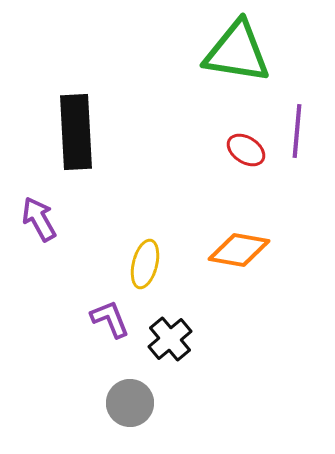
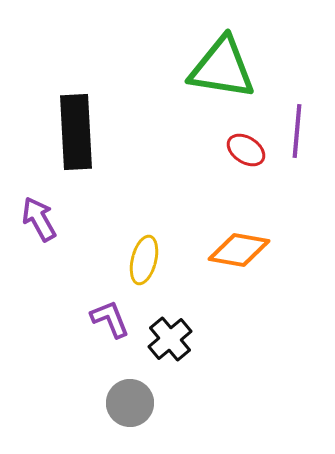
green triangle: moved 15 px left, 16 px down
yellow ellipse: moved 1 px left, 4 px up
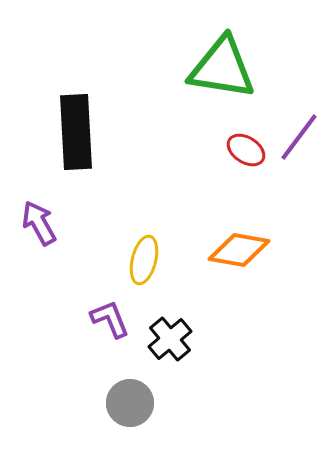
purple line: moved 2 px right, 6 px down; rotated 32 degrees clockwise
purple arrow: moved 4 px down
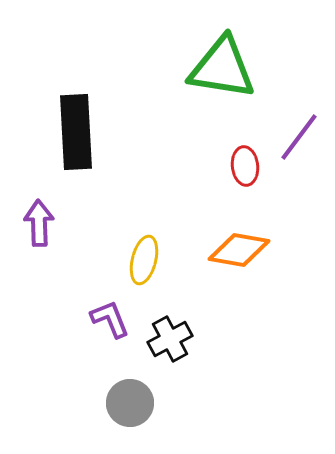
red ellipse: moved 1 px left, 16 px down; rotated 51 degrees clockwise
purple arrow: rotated 27 degrees clockwise
black cross: rotated 12 degrees clockwise
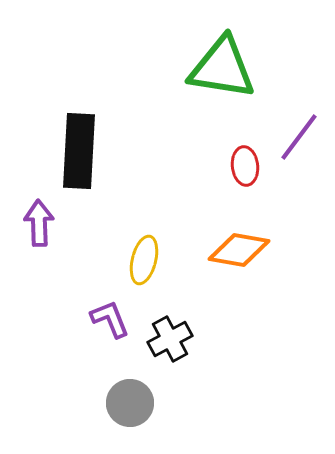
black rectangle: moved 3 px right, 19 px down; rotated 6 degrees clockwise
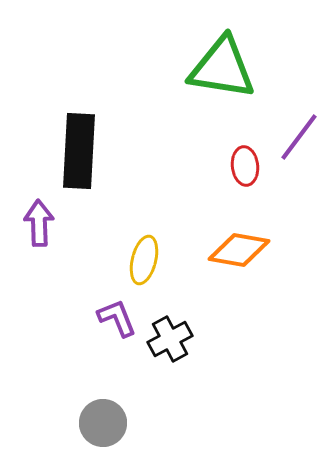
purple L-shape: moved 7 px right, 1 px up
gray circle: moved 27 px left, 20 px down
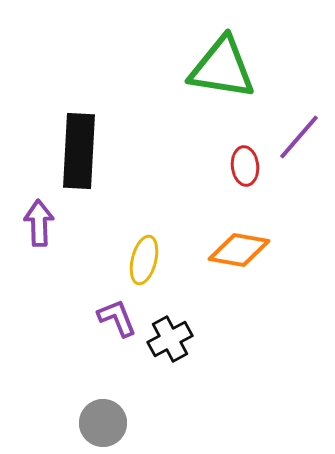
purple line: rotated 4 degrees clockwise
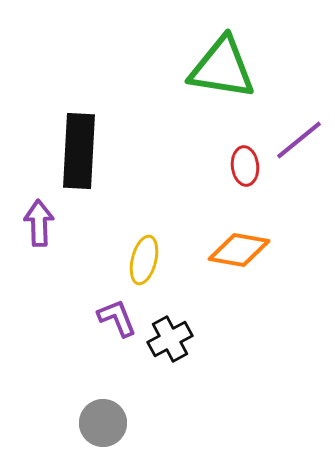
purple line: moved 3 px down; rotated 10 degrees clockwise
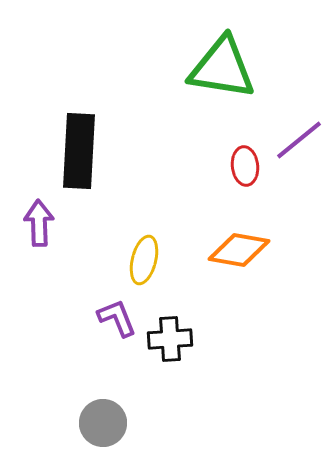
black cross: rotated 24 degrees clockwise
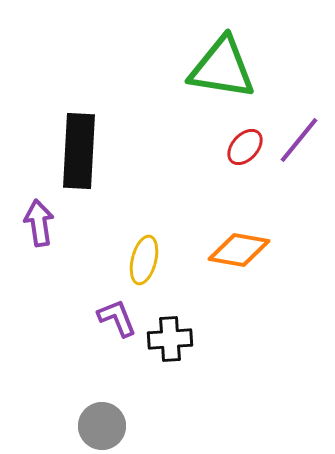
purple line: rotated 12 degrees counterclockwise
red ellipse: moved 19 px up; rotated 48 degrees clockwise
purple arrow: rotated 6 degrees counterclockwise
gray circle: moved 1 px left, 3 px down
